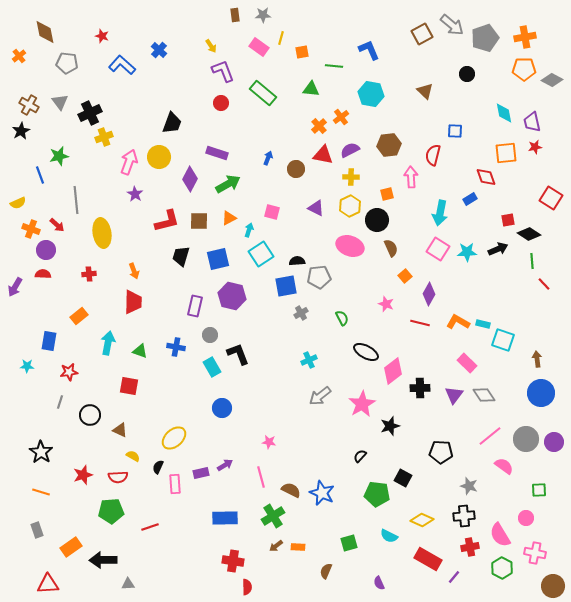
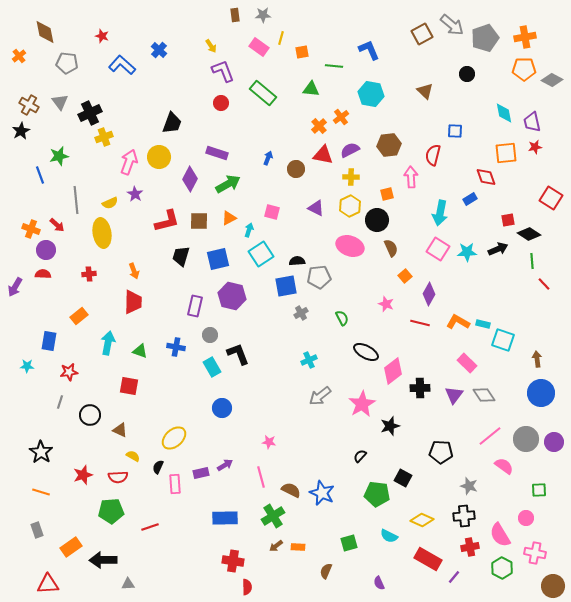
yellow semicircle at (18, 203): moved 92 px right
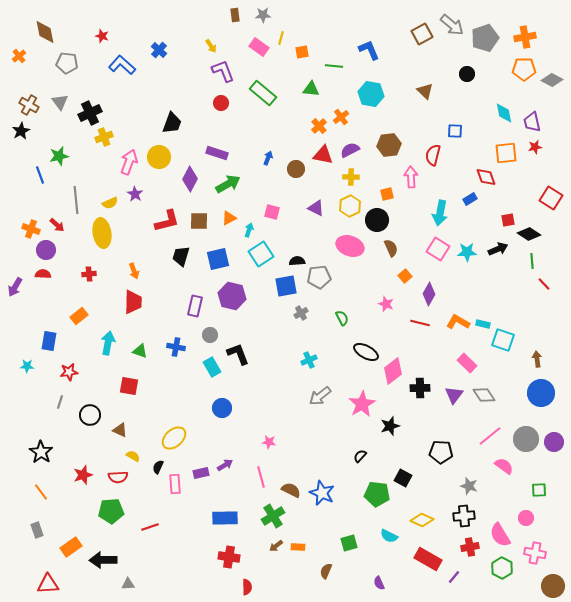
orange line at (41, 492): rotated 36 degrees clockwise
red cross at (233, 561): moved 4 px left, 4 px up
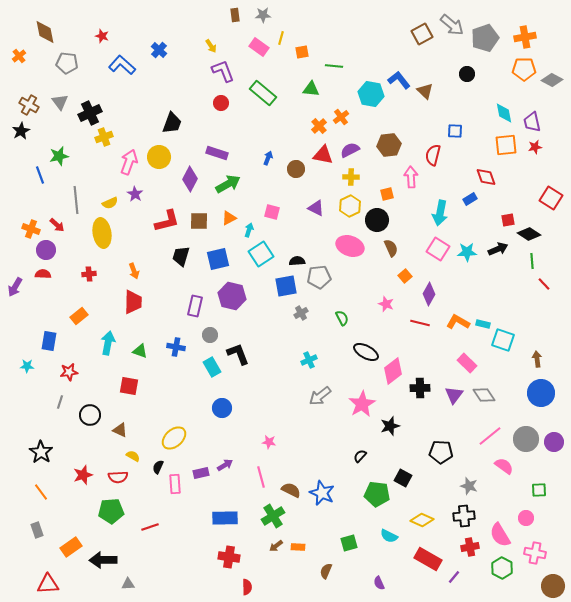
blue L-shape at (369, 50): moved 30 px right, 30 px down; rotated 15 degrees counterclockwise
orange square at (506, 153): moved 8 px up
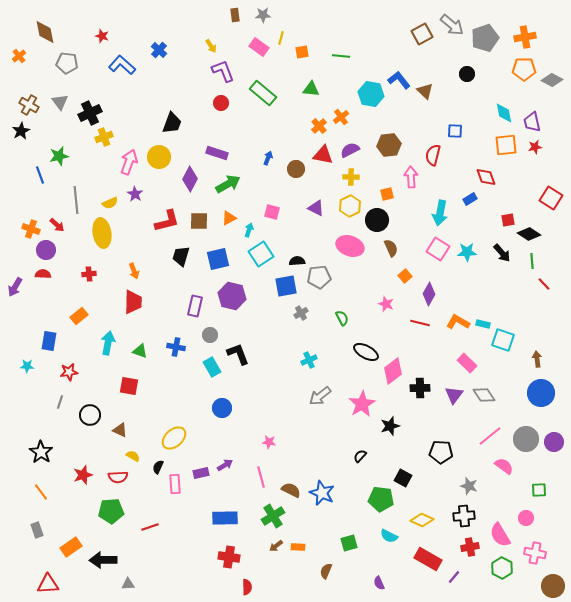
green line at (334, 66): moved 7 px right, 10 px up
black arrow at (498, 249): moved 4 px right, 4 px down; rotated 72 degrees clockwise
green pentagon at (377, 494): moved 4 px right, 5 px down
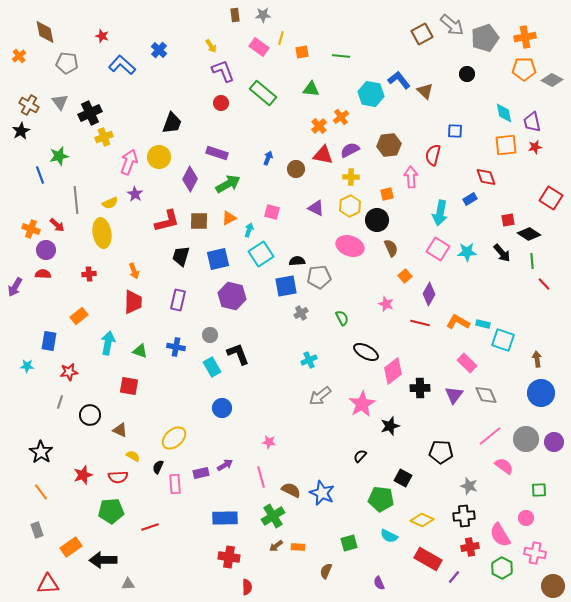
purple rectangle at (195, 306): moved 17 px left, 6 px up
gray diamond at (484, 395): moved 2 px right; rotated 10 degrees clockwise
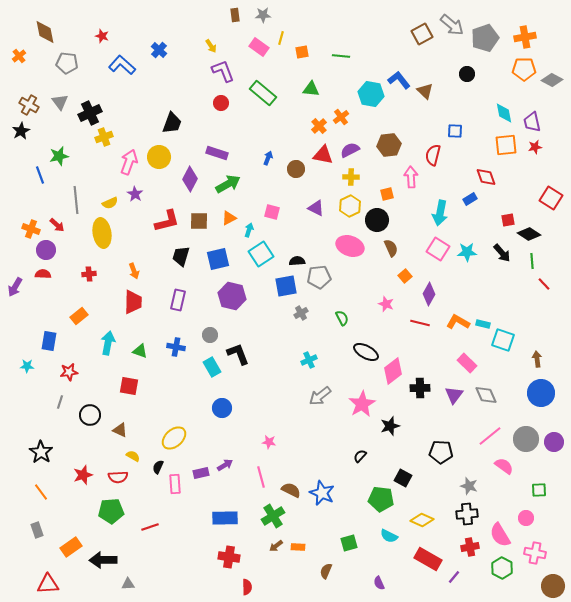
black cross at (464, 516): moved 3 px right, 2 px up
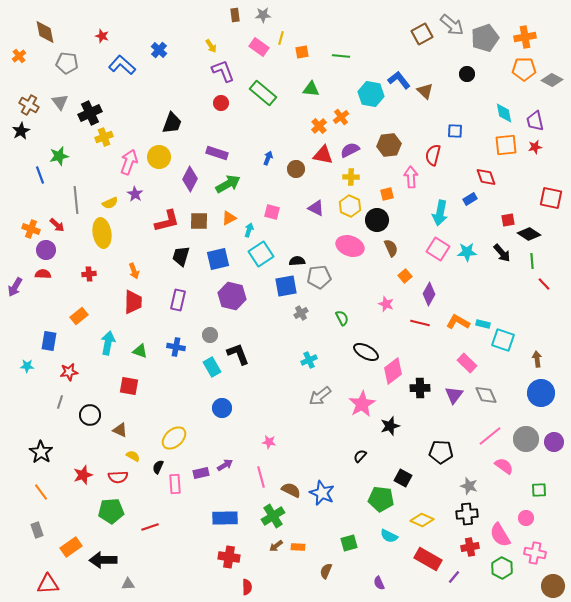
purple trapezoid at (532, 122): moved 3 px right, 1 px up
red square at (551, 198): rotated 20 degrees counterclockwise
yellow hexagon at (350, 206): rotated 10 degrees counterclockwise
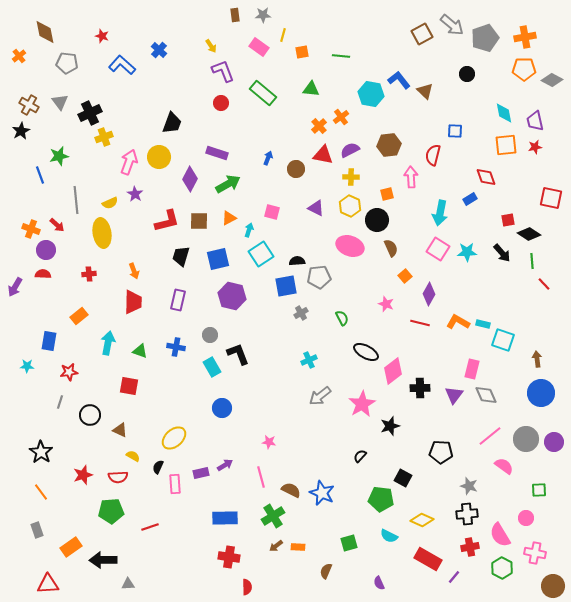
yellow line at (281, 38): moved 2 px right, 3 px up
pink rectangle at (467, 363): moved 5 px right, 6 px down; rotated 60 degrees clockwise
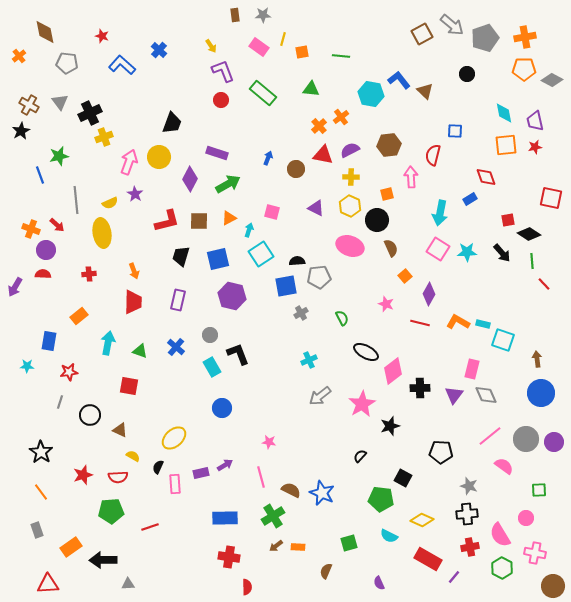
yellow line at (283, 35): moved 4 px down
red circle at (221, 103): moved 3 px up
blue cross at (176, 347): rotated 30 degrees clockwise
